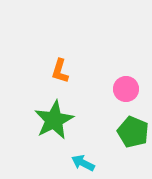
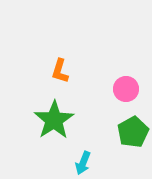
green star: rotated 6 degrees counterclockwise
green pentagon: rotated 20 degrees clockwise
cyan arrow: rotated 95 degrees counterclockwise
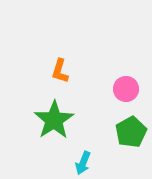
green pentagon: moved 2 px left
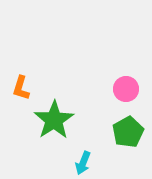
orange L-shape: moved 39 px left, 17 px down
green pentagon: moved 3 px left
